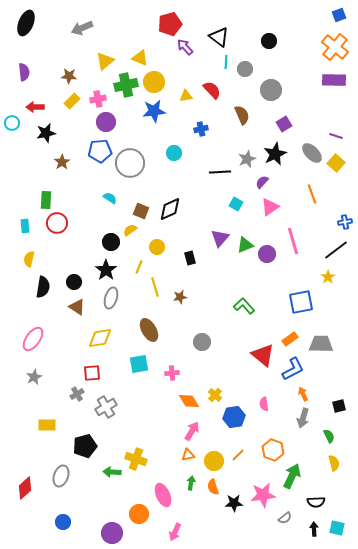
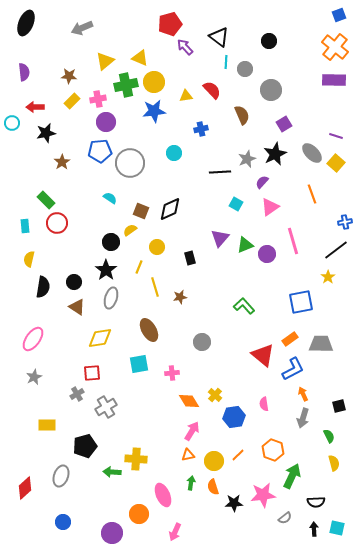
green rectangle at (46, 200): rotated 48 degrees counterclockwise
yellow cross at (136, 459): rotated 15 degrees counterclockwise
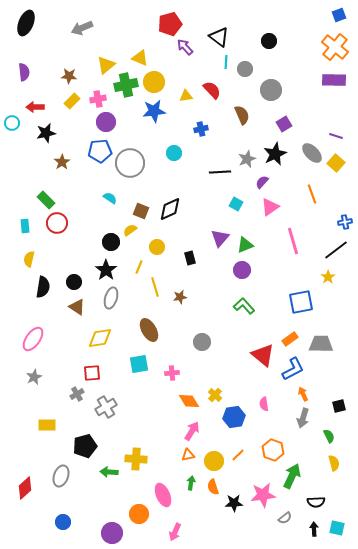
yellow triangle at (105, 61): moved 1 px right, 4 px down
purple circle at (267, 254): moved 25 px left, 16 px down
green arrow at (112, 472): moved 3 px left
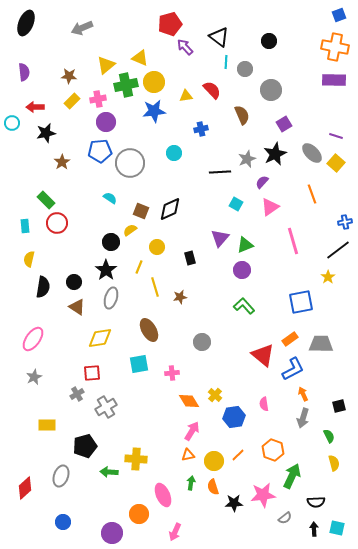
orange cross at (335, 47): rotated 28 degrees counterclockwise
black line at (336, 250): moved 2 px right
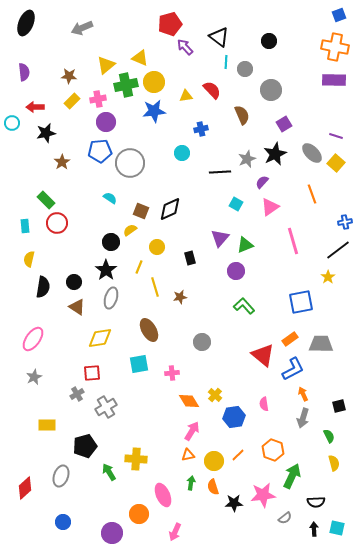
cyan circle at (174, 153): moved 8 px right
purple circle at (242, 270): moved 6 px left, 1 px down
green arrow at (109, 472): rotated 54 degrees clockwise
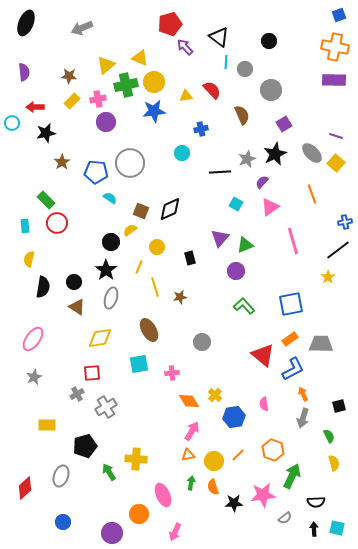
blue pentagon at (100, 151): moved 4 px left, 21 px down; rotated 10 degrees clockwise
blue square at (301, 302): moved 10 px left, 2 px down
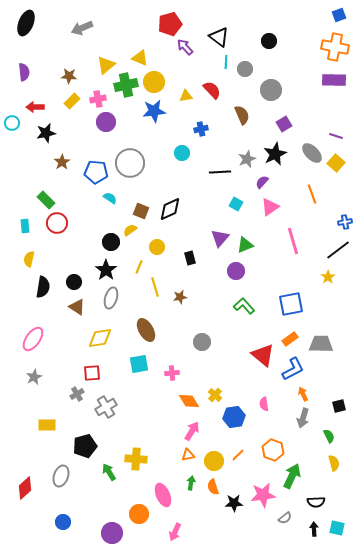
brown ellipse at (149, 330): moved 3 px left
